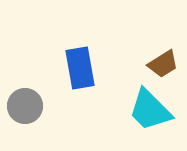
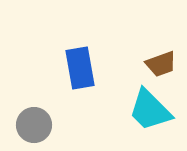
brown trapezoid: moved 2 px left; rotated 12 degrees clockwise
gray circle: moved 9 px right, 19 px down
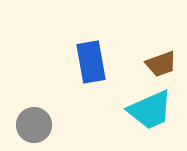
blue rectangle: moved 11 px right, 6 px up
cyan trapezoid: rotated 69 degrees counterclockwise
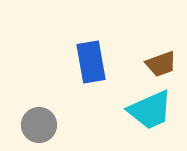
gray circle: moved 5 px right
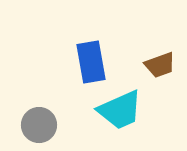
brown trapezoid: moved 1 px left, 1 px down
cyan trapezoid: moved 30 px left
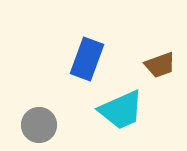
blue rectangle: moved 4 px left, 3 px up; rotated 30 degrees clockwise
cyan trapezoid: moved 1 px right
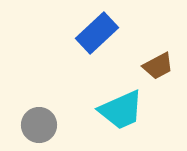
blue rectangle: moved 10 px right, 26 px up; rotated 27 degrees clockwise
brown trapezoid: moved 2 px left, 1 px down; rotated 8 degrees counterclockwise
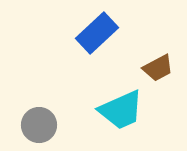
brown trapezoid: moved 2 px down
